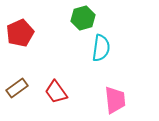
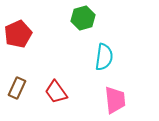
red pentagon: moved 2 px left, 1 px down
cyan semicircle: moved 3 px right, 9 px down
brown rectangle: rotated 30 degrees counterclockwise
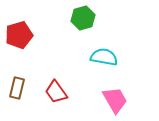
red pentagon: moved 1 px right, 1 px down; rotated 8 degrees clockwise
cyan semicircle: rotated 88 degrees counterclockwise
brown rectangle: rotated 10 degrees counterclockwise
pink trapezoid: rotated 24 degrees counterclockwise
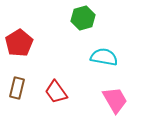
red pentagon: moved 8 px down; rotated 16 degrees counterclockwise
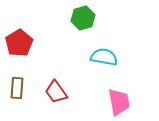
brown rectangle: rotated 10 degrees counterclockwise
pink trapezoid: moved 4 px right, 2 px down; rotated 20 degrees clockwise
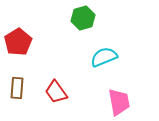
red pentagon: moved 1 px left, 1 px up
cyan semicircle: rotated 32 degrees counterclockwise
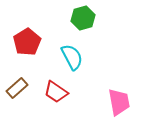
red pentagon: moved 9 px right
cyan semicircle: moved 32 px left; rotated 84 degrees clockwise
brown rectangle: rotated 45 degrees clockwise
red trapezoid: rotated 20 degrees counterclockwise
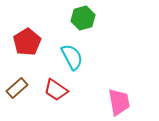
red trapezoid: moved 2 px up
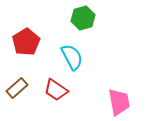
red pentagon: moved 1 px left
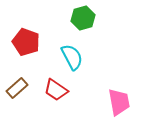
red pentagon: rotated 20 degrees counterclockwise
